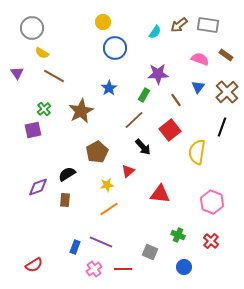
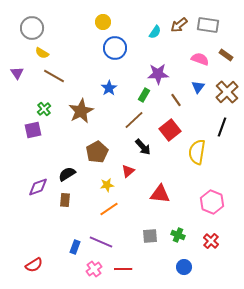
gray square at (150, 252): moved 16 px up; rotated 28 degrees counterclockwise
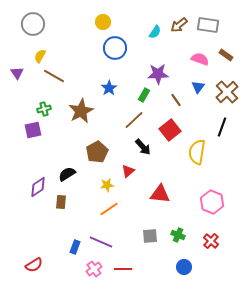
gray circle at (32, 28): moved 1 px right, 4 px up
yellow semicircle at (42, 53): moved 2 px left, 3 px down; rotated 88 degrees clockwise
green cross at (44, 109): rotated 24 degrees clockwise
purple diamond at (38, 187): rotated 15 degrees counterclockwise
brown rectangle at (65, 200): moved 4 px left, 2 px down
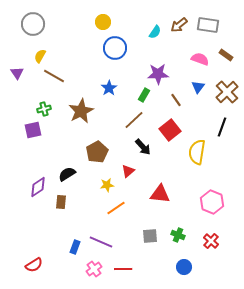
orange line at (109, 209): moved 7 px right, 1 px up
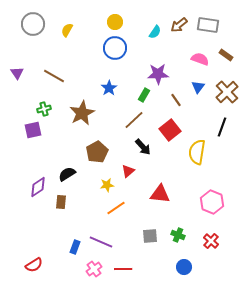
yellow circle at (103, 22): moved 12 px right
yellow semicircle at (40, 56): moved 27 px right, 26 px up
brown star at (81, 111): moved 1 px right, 2 px down
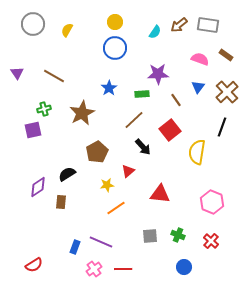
green rectangle at (144, 95): moved 2 px left, 1 px up; rotated 56 degrees clockwise
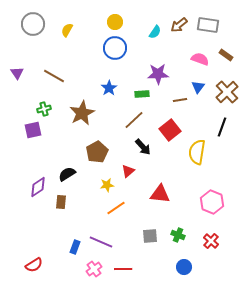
brown line at (176, 100): moved 4 px right; rotated 64 degrees counterclockwise
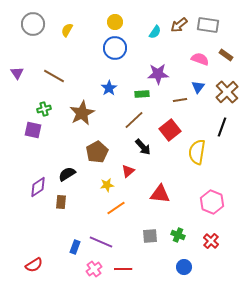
purple square at (33, 130): rotated 24 degrees clockwise
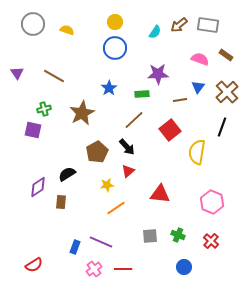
yellow semicircle at (67, 30): rotated 80 degrees clockwise
black arrow at (143, 147): moved 16 px left
